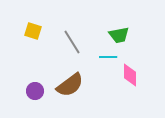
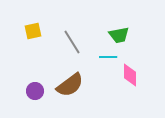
yellow square: rotated 30 degrees counterclockwise
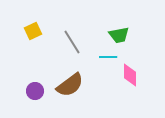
yellow square: rotated 12 degrees counterclockwise
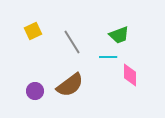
green trapezoid: rotated 10 degrees counterclockwise
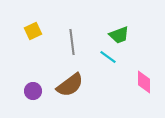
gray line: rotated 25 degrees clockwise
cyan line: rotated 36 degrees clockwise
pink diamond: moved 14 px right, 7 px down
purple circle: moved 2 px left
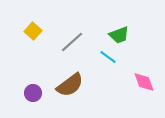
yellow square: rotated 24 degrees counterclockwise
gray line: rotated 55 degrees clockwise
pink diamond: rotated 20 degrees counterclockwise
purple circle: moved 2 px down
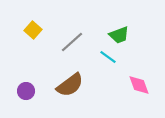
yellow square: moved 1 px up
pink diamond: moved 5 px left, 3 px down
purple circle: moved 7 px left, 2 px up
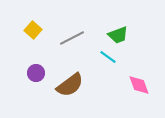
green trapezoid: moved 1 px left
gray line: moved 4 px up; rotated 15 degrees clockwise
purple circle: moved 10 px right, 18 px up
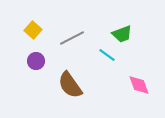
green trapezoid: moved 4 px right, 1 px up
cyan line: moved 1 px left, 2 px up
purple circle: moved 12 px up
brown semicircle: rotated 92 degrees clockwise
